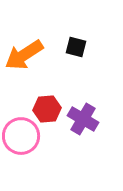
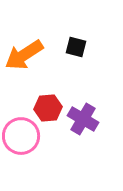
red hexagon: moved 1 px right, 1 px up
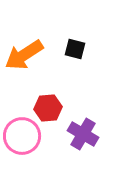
black square: moved 1 px left, 2 px down
purple cross: moved 15 px down
pink circle: moved 1 px right
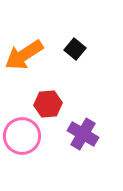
black square: rotated 25 degrees clockwise
red hexagon: moved 4 px up
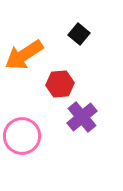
black square: moved 4 px right, 15 px up
red hexagon: moved 12 px right, 20 px up
purple cross: moved 1 px left, 17 px up; rotated 20 degrees clockwise
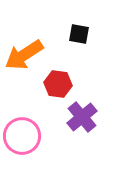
black square: rotated 30 degrees counterclockwise
red hexagon: moved 2 px left; rotated 12 degrees clockwise
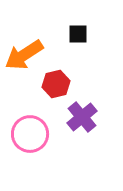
black square: moved 1 px left; rotated 10 degrees counterclockwise
red hexagon: moved 2 px left; rotated 20 degrees counterclockwise
pink circle: moved 8 px right, 2 px up
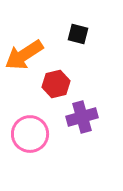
black square: rotated 15 degrees clockwise
purple cross: rotated 24 degrees clockwise
